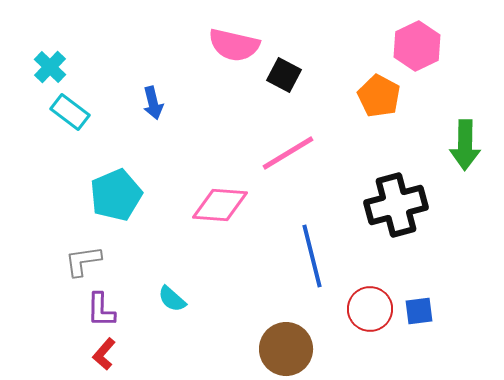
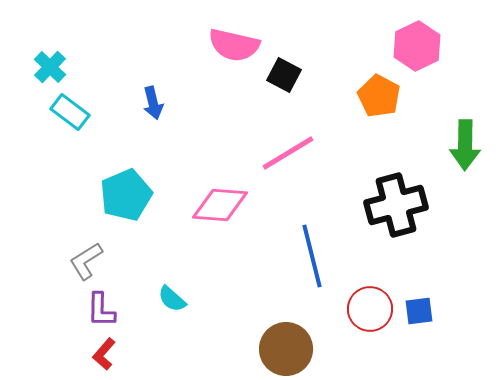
cyan pentagon: moved 10 px right
gray L-shape: moved 3 px right; rotated 24 degrees counterclockwise
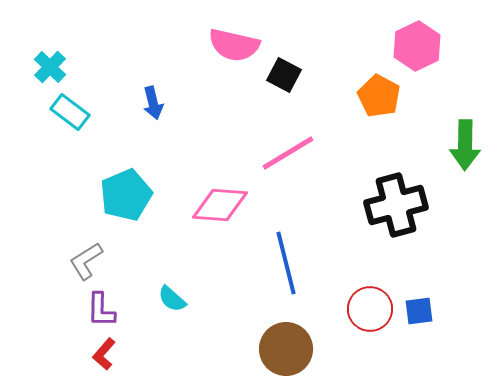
blue line: moved 26 px left, 7 px down
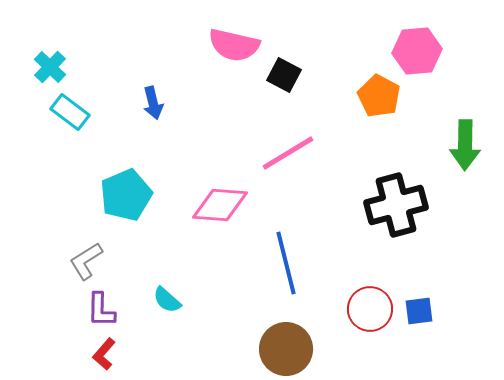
pink hexagon: moved 5 px down; rotated 21 degrees clockwise
cyan semicircle: moved 5 px left, 1 px down
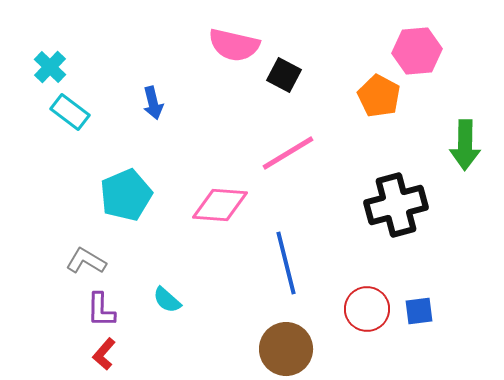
gray L-shape: rotated 63 degrees clockwise
red circle: moved 3 px left
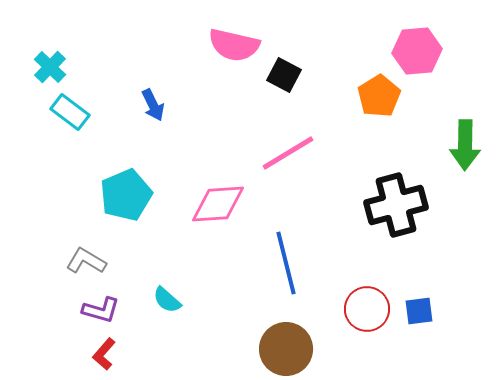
orange pentagon: rotated 12 degrees clockwise
blue arrow: moved 2 px down; rotated 12 degrees counterclockwise
pink diamond: moved 2 px left, 1 px up; rotated 8 degrees counterclockwise
purple L-shape: rotated 75 degrees counterclockwise
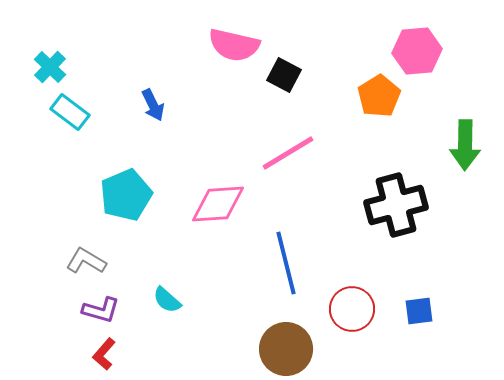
red circle: moved 15 px left
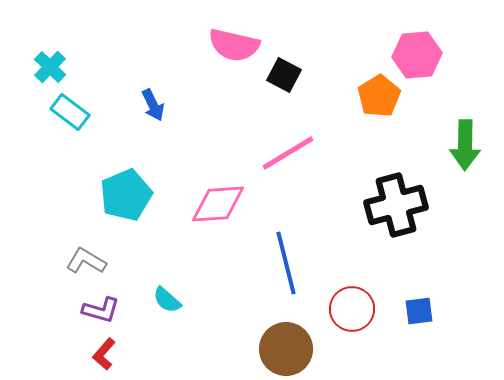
pink hexagon: moved 4 px down
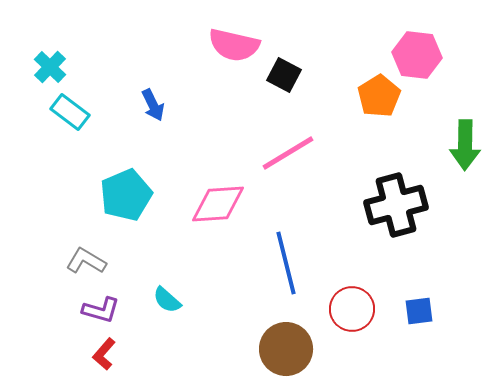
pink hexagon: rotated 12 degrees clockwise
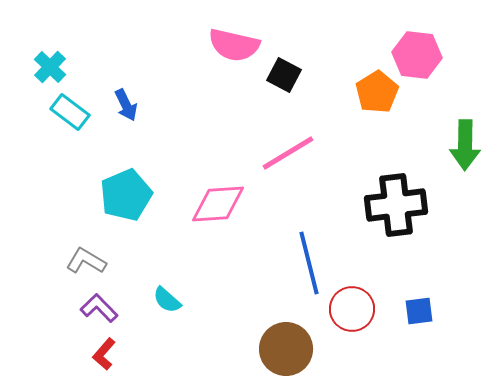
orange pentagon: moved 2 px left, 4 px up
blue arrow: moved 27 px left
black cross: rotated 8 degrees clockwise
blue line: moved 23 px right
purple L-shape: moved 2 px left, 2 px up; rotated 150 degrees counterclockwise
